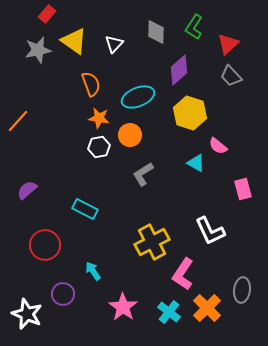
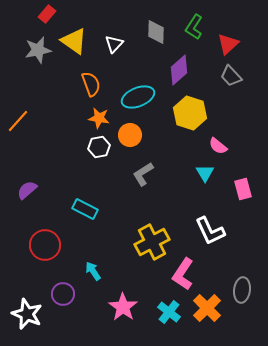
cyan triangle: moved 9 px right, 10 px down; rotated 30 degrees clockwise
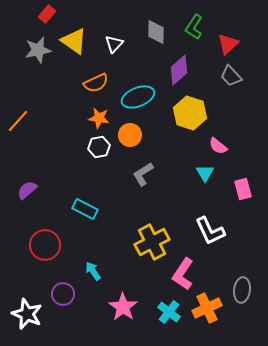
orange semicircle: moved 5 px right, 1 px up; rotated 85 degrees clockwise
orange cross: rotated 20 degrees clockwise
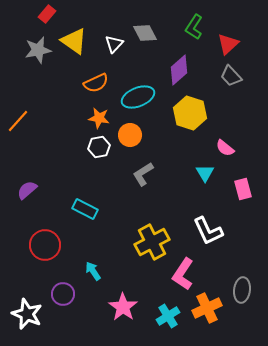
gray diamond: moved 11 px left, 1 px down; rotated 30 degrees counterclockwise
pink semicircle: moved 7 px right, 2 px down
white L-shape: moved 2 px left
cyan cross: moved 1 px left, 4 px down; rotated 20 degrees clockwise
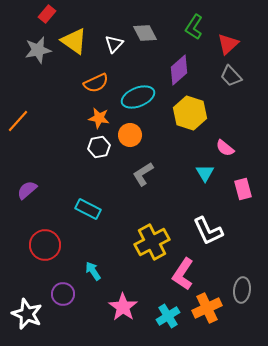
cyan rectangle: moved 3 px right
